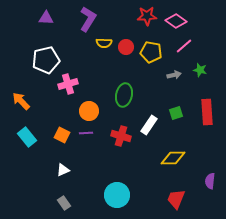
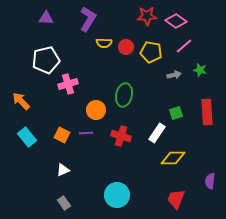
orange circle: moved 7 px right, 1 px up
white rectangle: moved 8 px right, 8 px down
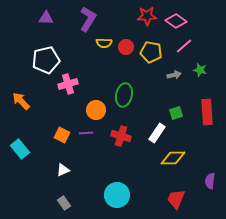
cyan rectangle: moved 7 px left, 12 px down
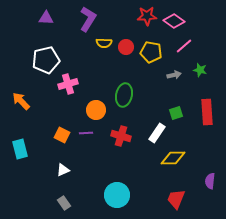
pink diamond: moved 2 px left
cyan rectangle: rotated 24 degrees clockwise
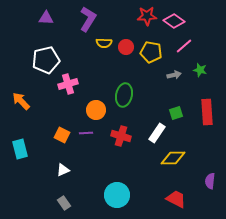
red trapezoid: rotated 95 degrees clockwise
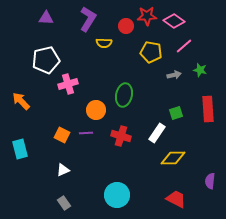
red circle: moved 21 px up
red rectangle: moved 1 px right, 3 px up
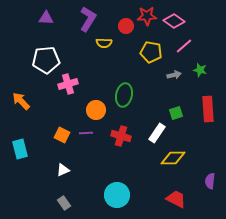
white pentagon: rotated 8 degrees clockwise
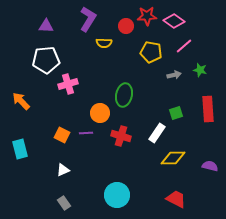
purple triangle: moved 8 px down
orange circle: moved 4 px right, 3 px down
purple semicircle: moved 15 px up; rotated 98 degrees clockwise
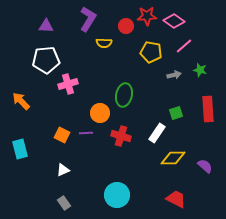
purple semicircle: moved 5 px left; rotated 28 degrees clockwise
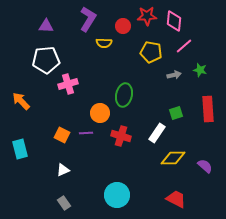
pink diamond: rotated 60 degrees clockwise
red circle: moved 3 px left
